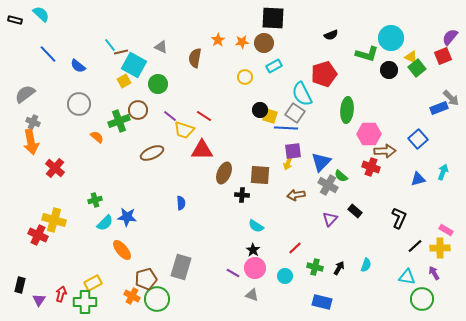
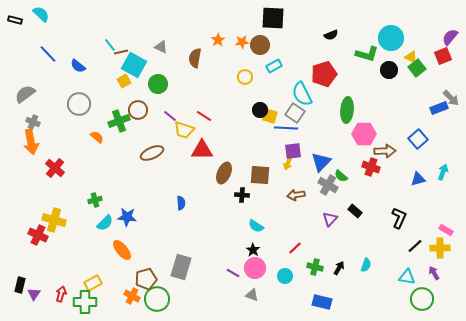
brown circle at (264, 43): moved 4 px left, 2 px down
pink hexagon at (369, 134): moved 5 px left
purple triangle at (39, 300): moved 5 px left, 6 px up
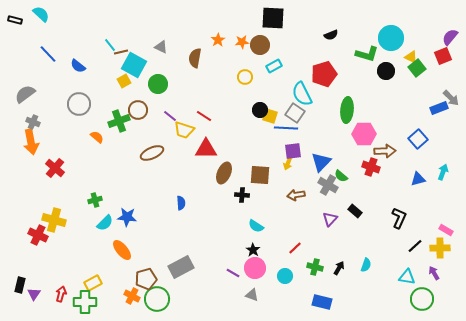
black circle at (389, 70): moved 3 px left, 1 px down
red triangle at (202, 150): moved 4 px right, 1 px up
gray rectangle at (181, 267): rotated 45 degrees clockwise
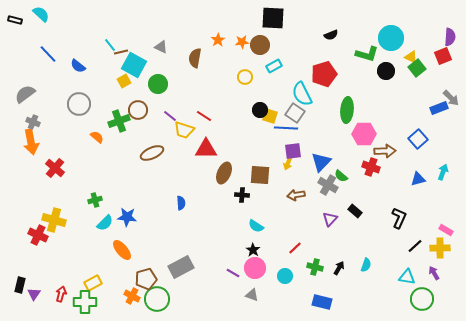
purple semicircle at (450, 37): rotated 144 degrees clockwise
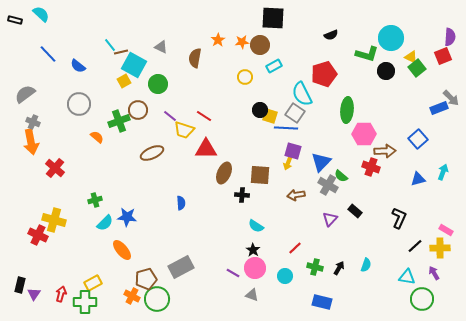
purple square at (293, 151): rotated 24 degrees clockwise
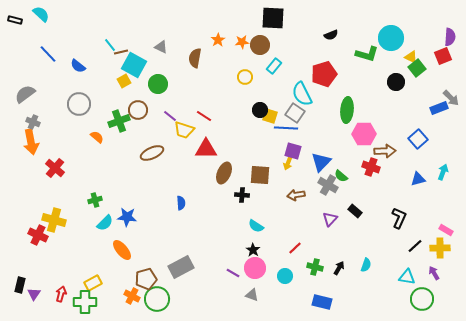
cyan rectangle at (274, 66): rotated 21 degrees counterclockwise
black circle at (386, 71): moved 10 px right, 11 px down
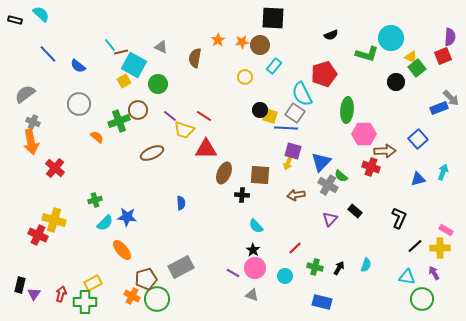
cyan semicircle at (256, 226): rotated 14 degrees clockwise
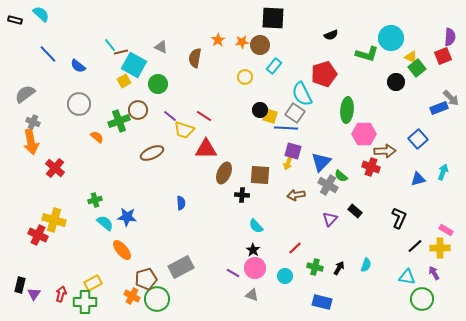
cyan semicircle at (105, 223): rotated 96 degrees counterclockwise
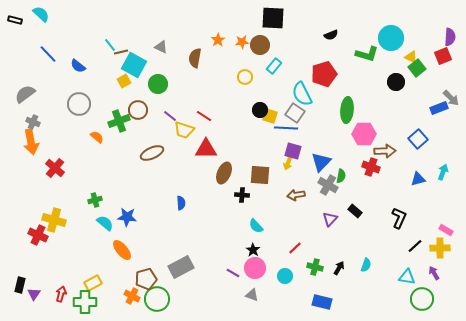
green semicircle at (341, 176): rotated 120 degrees counterclockwise
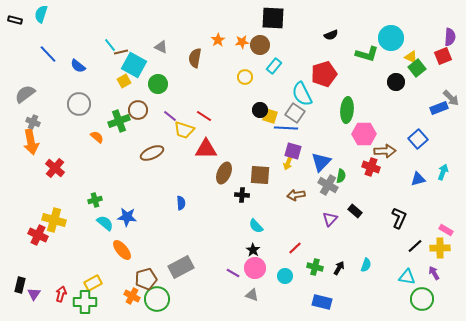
cyan semicircle at (41, 14): rotated 114 degrees counterclockwise
